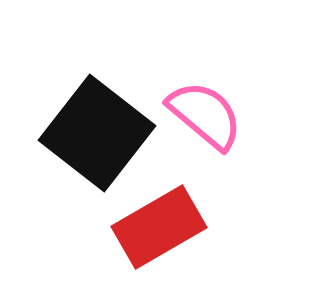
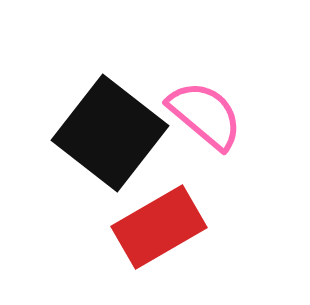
black square: moved 13 px right
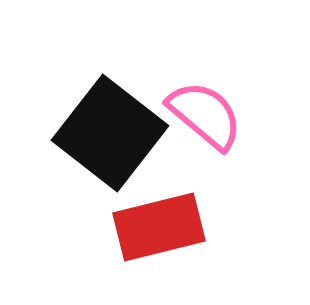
red rectangle: rotated 16 degrees clockwise
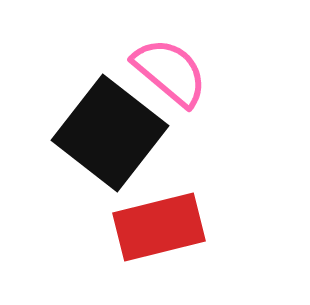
pink semicircle: moved 35 px left, 43 px up
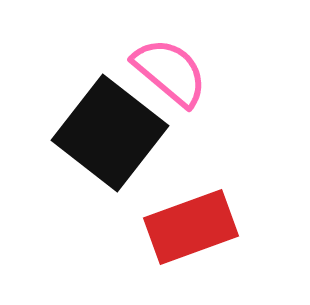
red rectangle: moved 32 px right; rotated 6 degrees counterclockwise
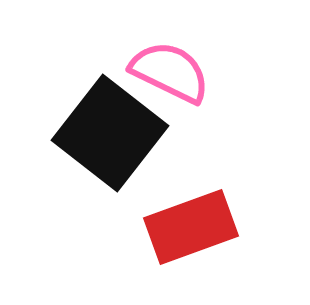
pink semicircle: rotated 14 degrees counterclockwise
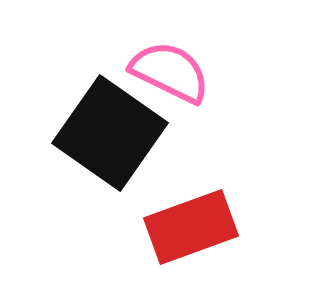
black square: rotated 3 degrees counterclockwise
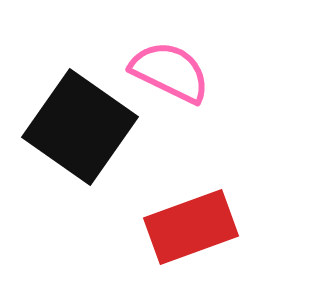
black square: moved 30 px left, 6 px up
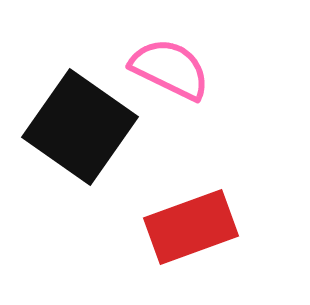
pink semicircle: moved 3 px up
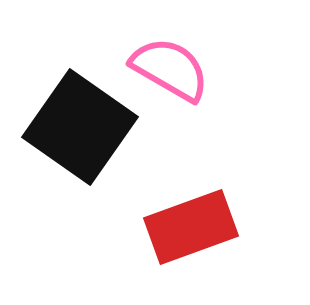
pink semicircle: rotated 4 degrees clockwise
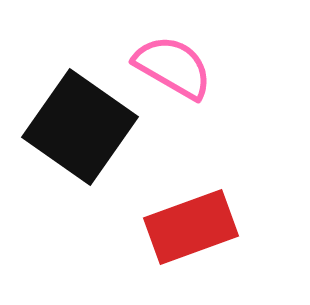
pink semicircle: moved 3 px right, 2 px up
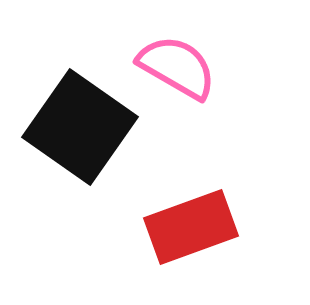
pink semicircle: moved 4 px right
